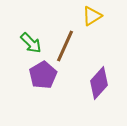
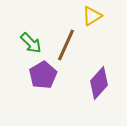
brown line: moved 1 px right, 1 px up
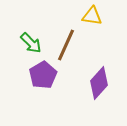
yellow triangle: rotated 40 degrees clockwise
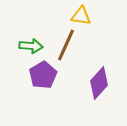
yellow triangle: moved 11 px left
green arrow: moved 3 px down; rotated 40 degrees counterclockwise
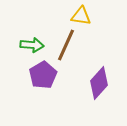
green arrow: moved 1 px right, 1 px up
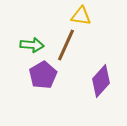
purple diamond: moved 2 px right, 2 px up
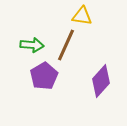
yellow triangle: moved 1 px right
purple pentagon: moved 1 px right, 1 px down
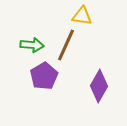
purple diamond: moved 2 px left, 5 px down; rotated 12 degrees counterclockwise
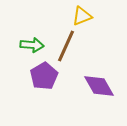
yellow triangle: rotated 30 degrees counterclockwise
brown line: moved 1 px down
purple diamond: rotated 60 degrees counterclockwise
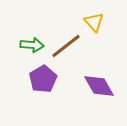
yellow triangle: moved 12 px right, 6 px down; rotated 50 degrees counterclockwise
brown line: rotated 28 degrees clockwise
purple pentagon: moved 1 px left, 3 px down
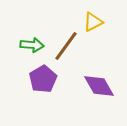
yellow triangle: moved 1 px left; rotated 45 degrees clockwise
brown line: rotated 16 degrees counterclockwise
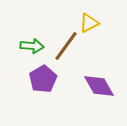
yellow triangle: moved 4 px left, 1 px down
green arrow: moved 1 px down
